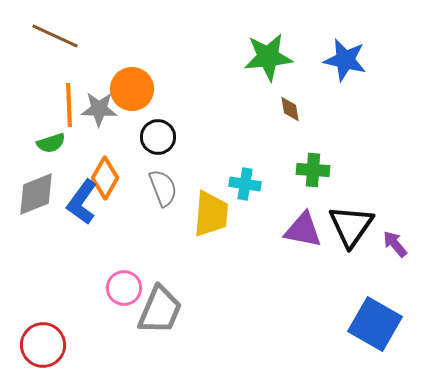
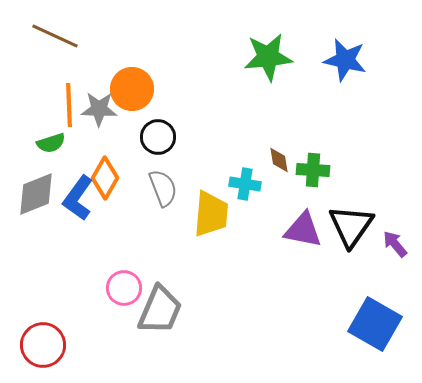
brown diamond: moved 11 px left, 51 px down
blue L-shape: moved 4 px left, 4 px up
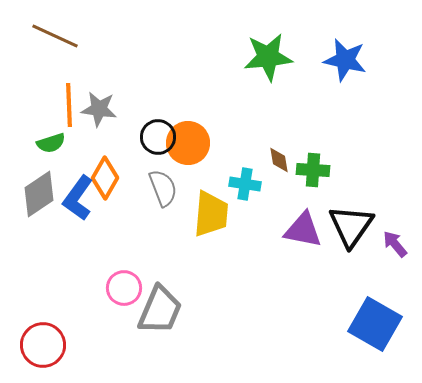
orange circle: moved 56 px right, 54 px down
gray star: rotated 6 degrees clockwise
gray diamond: moved 3 px right; rotated 12 degrees counterclockwise
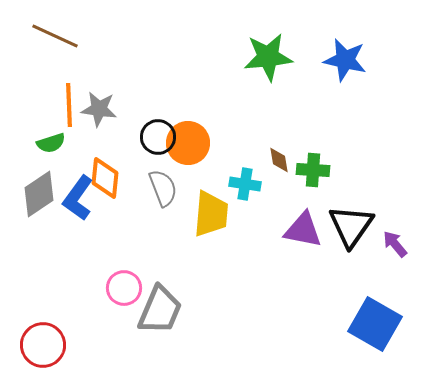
orange diamond: rotated 24 degrees counterclockwise
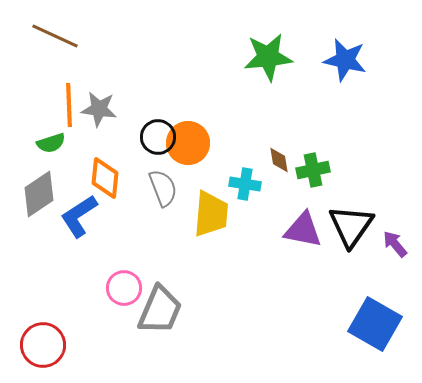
green cross: rotated 16 degrees counterclockwise
blue L-shape: moved 1 px right, 18 px down; rotated 21 degrees clockwise
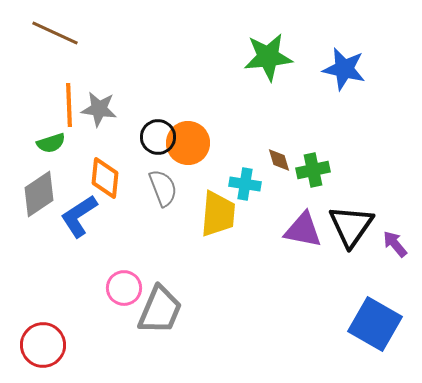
brown line: moved 3 px up
blue star: moved 1 px left, 9 px down
brown diamond: rotated 8 degrees counterclockwise
yellow trapezoid: moved 7 px right
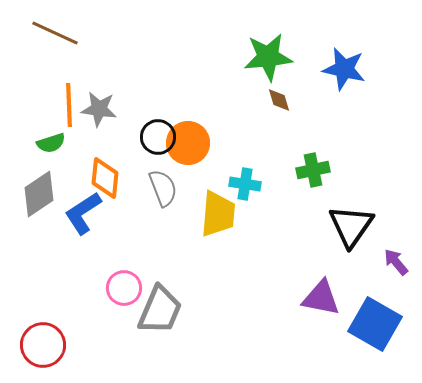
brown diamond: moved 60 px up
blue L-shape: moved 4 px right, 3 px up
purple triangle: moved 18 px right, 68 px down
purple arrow: moved 1 px right, 18 px down
